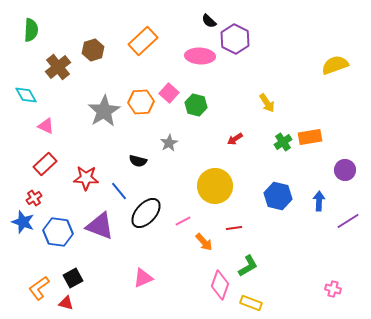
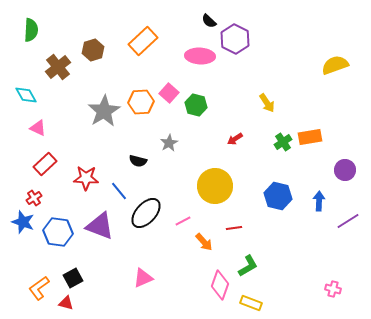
pink triangle at (46, 126): moved 8 px left, 2 px down
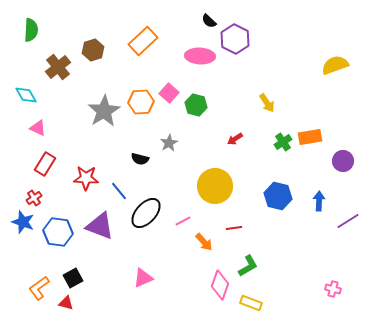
black semicircle at (138, 161): moved 2 px right, 2 px up
red rectangle at (45, 164): rotated 15 degrees counterclockwise
purple circle at (345, 170): moved 2 px left, 9 px up
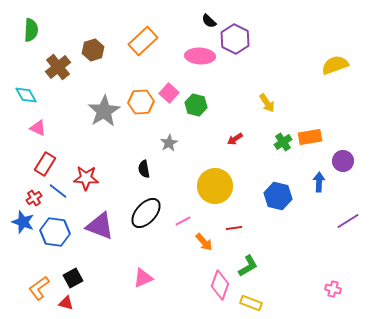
black semicircle at (140, 159): moved 4 px right, 10 px down; rotated 66 degrees clockwise
blue line at (119, 191): moved 61 px left; rotated 12 degrees counterclockwise
blue arrow at (319, 201): moved 19 px up
blue hexagon at (58, 232): moved 3 px left
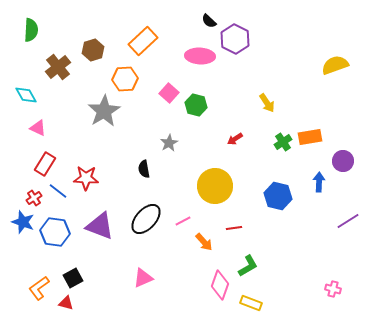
orange hexagon at (141, 102): moved 16 px left, 23 px up
black ellipse at (146, 213): moved 6 px down
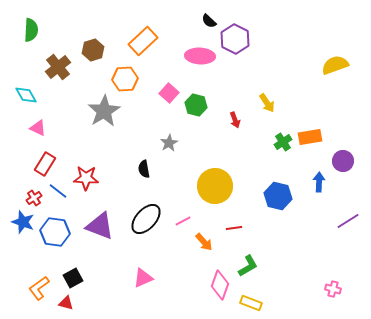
red arrow at (235, 139): moved 19 px up; rotated 77 degrees counterclockwise
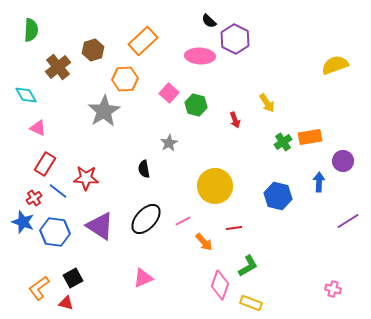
purple triangle at (100, 226): rotated 12 degrees clockwise
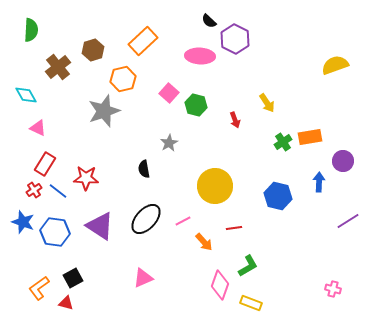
orange hexagon at (125, 79): moved 2 px left; rotated 10 degrees counterclockwise
gray star at (104, 111): rotated 12 degrees clockwise
red cross at (34, 198): moved 8 px up
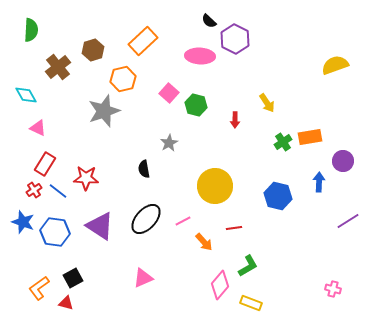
red arrow at (235, 120): rotated 21 degrees clockwise
pink diamond at (220, 285): rotated 20 degrees clockwise
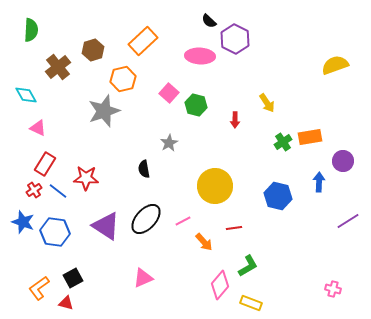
purple triangle at (100, 226): moved 6 px right
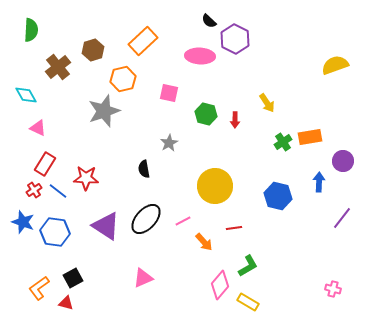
pink square at (169, 93): rotated 30 degrees counterclockwise
green hexagon at (196, 105): moved 10 px right, 9 px down
purple line at (348, 221): moved 6 px left, 3 px up; rotated 20 degrees counterclockwise
yellow rectangle at (251, 303): moved 3 px left, 1 px up; rotated 10 degrees clockwise
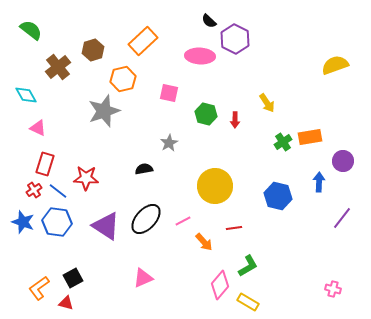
green semicircle at (31, 30): rotated 55 degrees counterclockwise
red rectangle at (45, 164): rotated 15 degrees counterclockwise
black semicircle at (144, 169): rotated 90 degrees clockwise
blue hexagon at (55, 232): moved 2 px right, 10 px up
